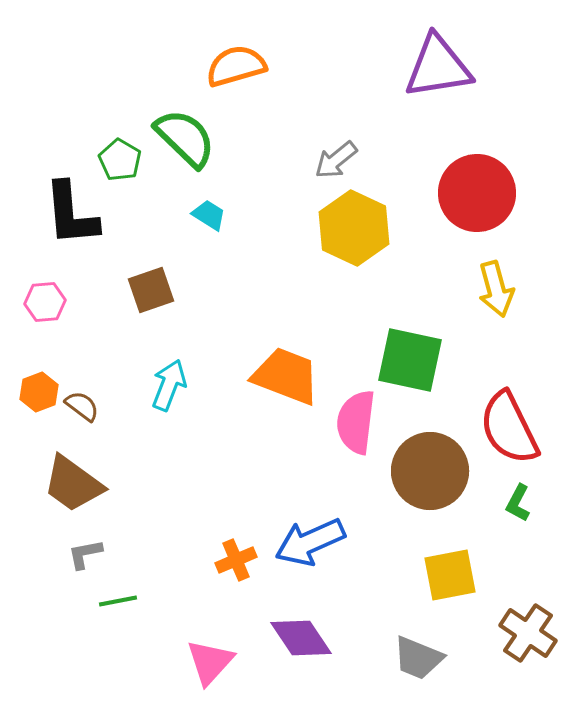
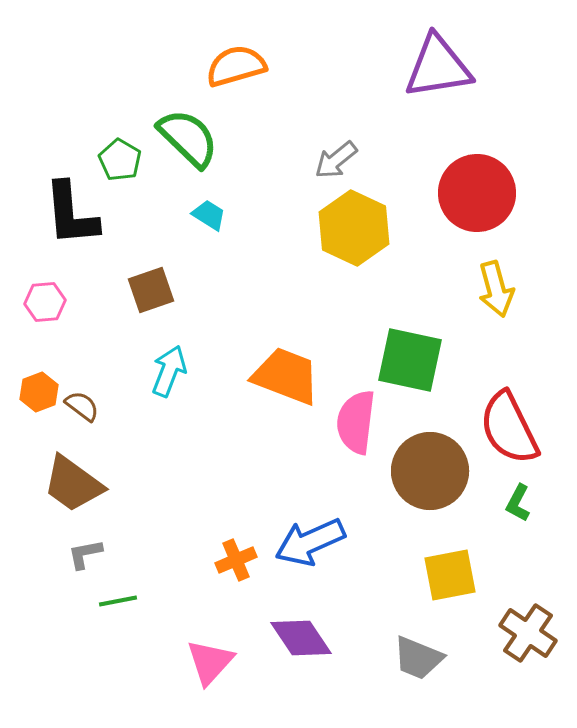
green semicircle: moved 3 px right
cyan arrow: moved 14 px up
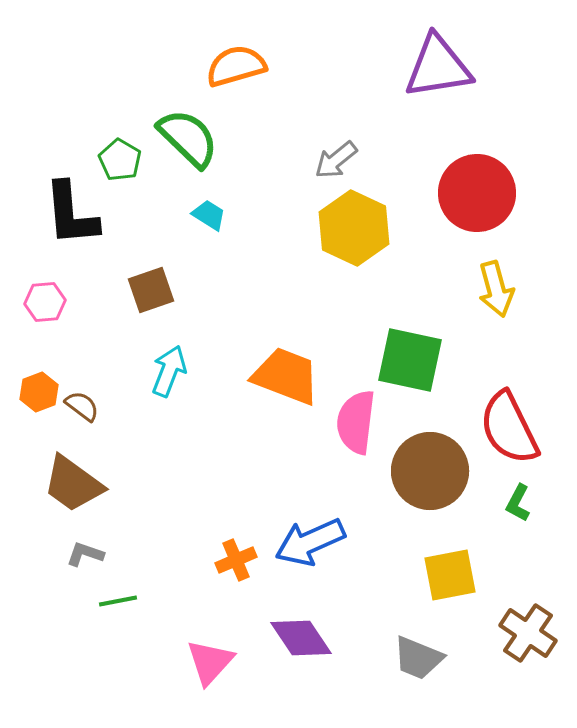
gray L-shape: rotated 30 degrees clockwise
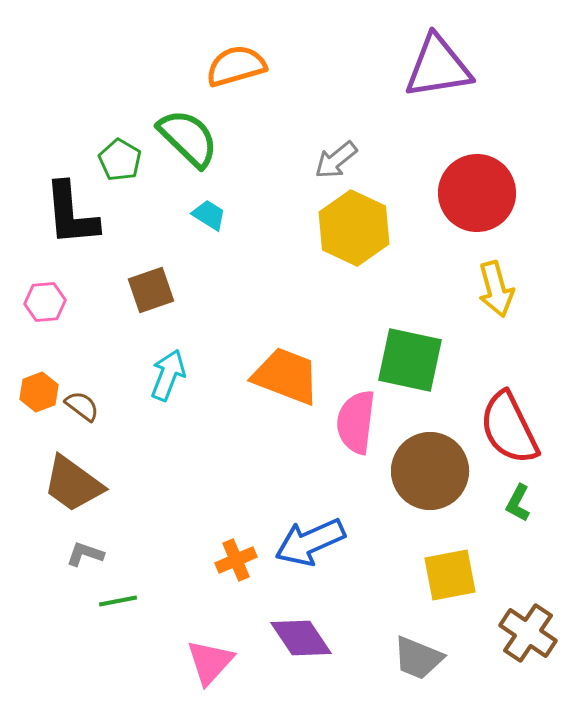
cyan arrow: moved 1 px left, 4 px down
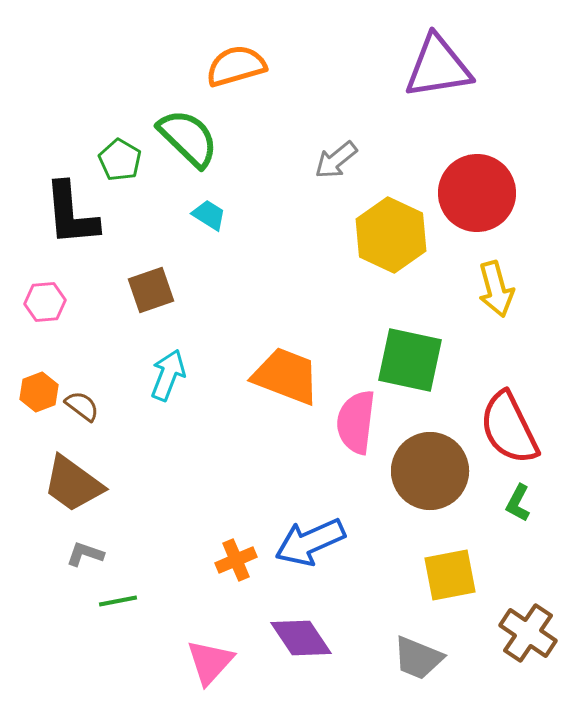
yellow hexagon: moved 37 px right, 7 px down
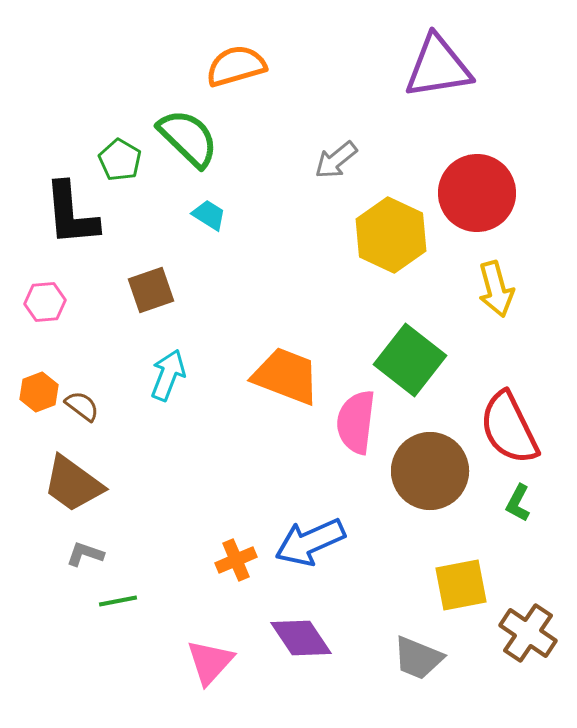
green square: rotated 26 degrees clockwise
yellow square: moved 11 px right, 10 px down
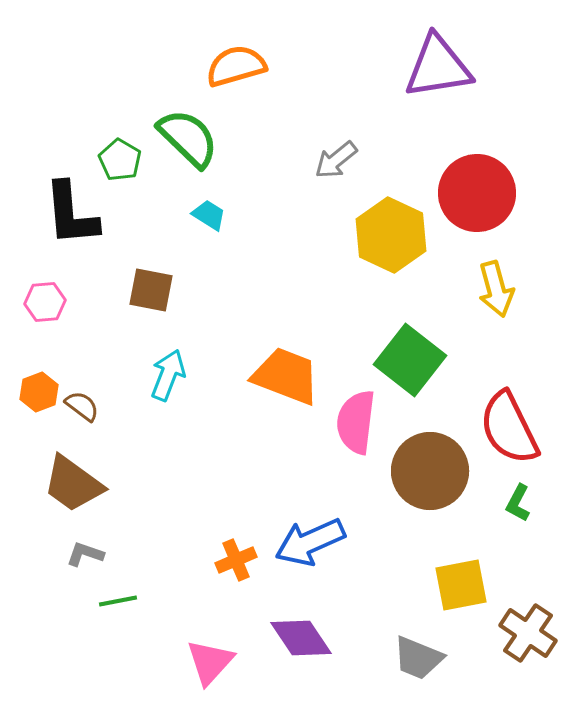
brown square: rotated 30 degrees clockwise
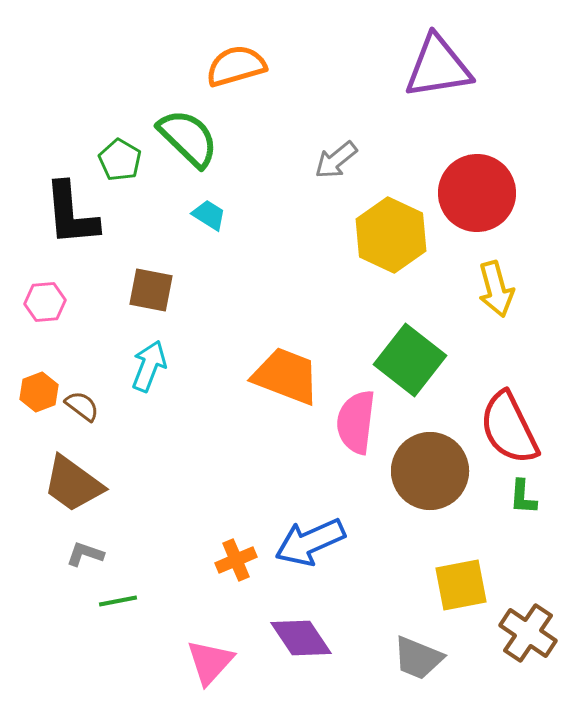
cyan arrow: moved 19 px left, 9 px up
green L-shape: moved 5 px right, 6 px up; rotated 24 degrees counterclockwise
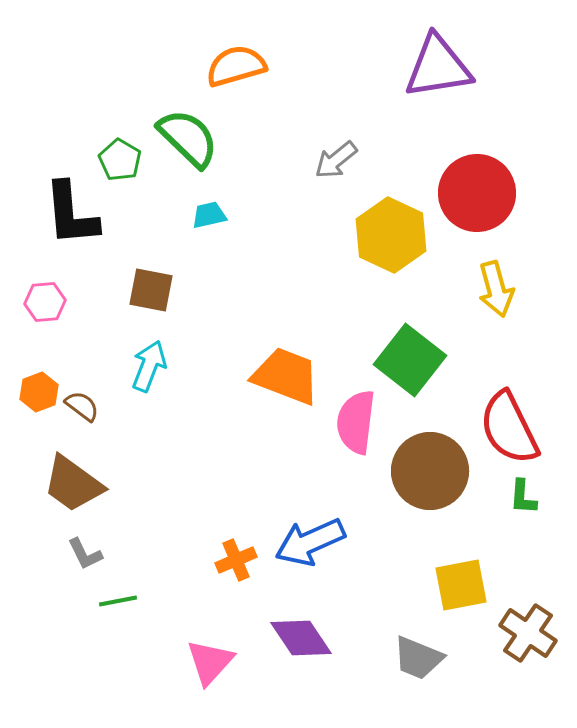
cyan trapezoid: rotated 45 degrees counterclockwise
gray L-shape: rotated 135 degrees counterclockwise
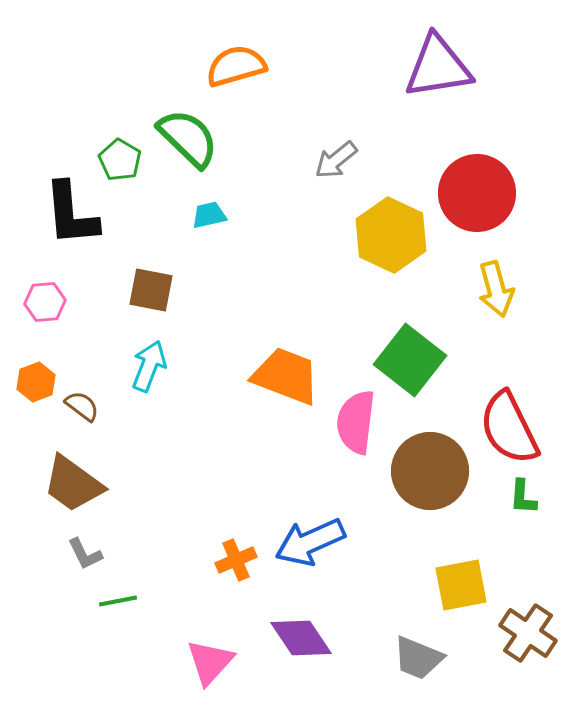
orange hexagon: moved 3 px left, 10 px up
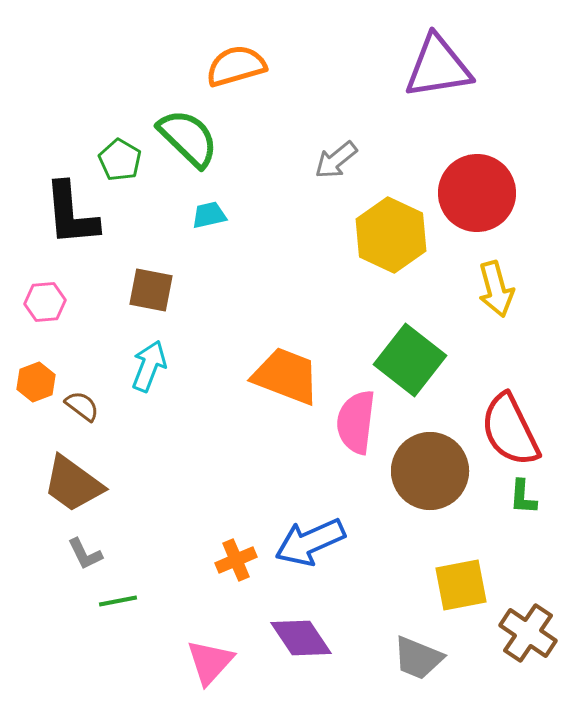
red semicircle: moved 1 px right, 2 px down
